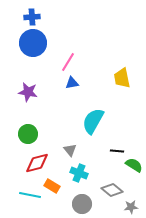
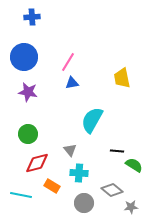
blue circle: moved 9 px left, 14 px down
cyan semicircle: moved 1 px left, 1 px up
cyan cross: rotated 18 degrees counterclockwise
cyan line: moved 9 px left
gray circle: moved 2 px right, 1 px up
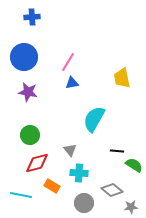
cyan semicircle: moved 2 px right, 1 px up
green circle: moved 2 px right, 1 px down
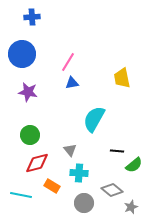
blue circle: moved 2 px left, 3 px up
green semicircle: rotated 108 degrees clockwise
gray star: rotated 16 degrees counterclockwise
